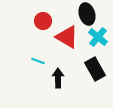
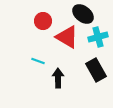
black ellipse: moved 4 px left; rotated 35 degrees counterclockwise
cyan cross: rotated 36 degrees clockwise
black rectangle: moved 1 px right, 1 px down
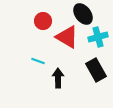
black ellipse: rotated 15 degrees clockwise
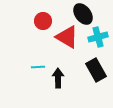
cyan line: moved 6 px down; rotated 24 degrees counterclockwise
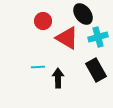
red triangle: moved 1 px down
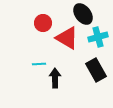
red circle: moved 2 px down
cyan line: moved 1 px right, 3 px up
black arrow: moved 3 px left
